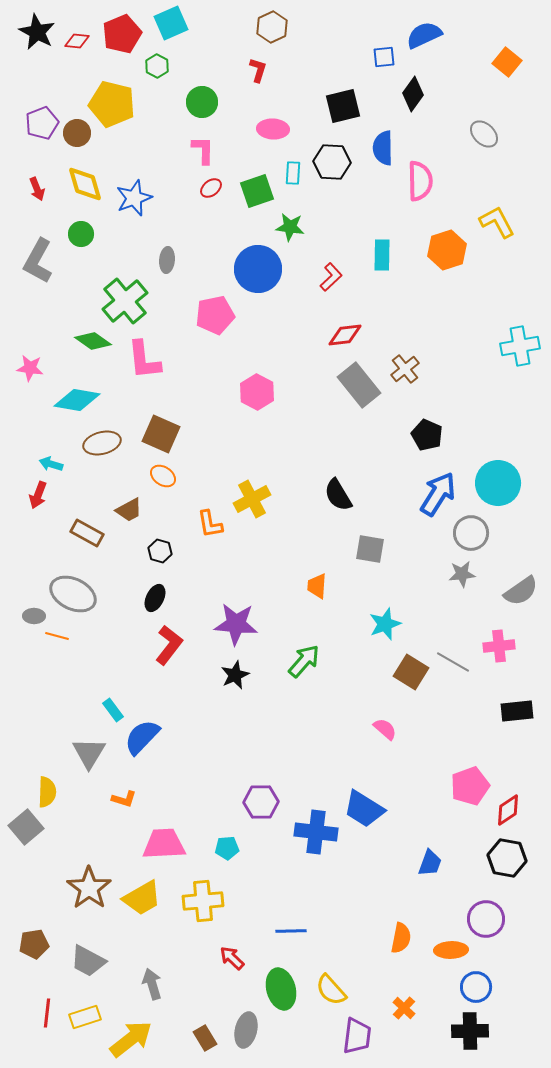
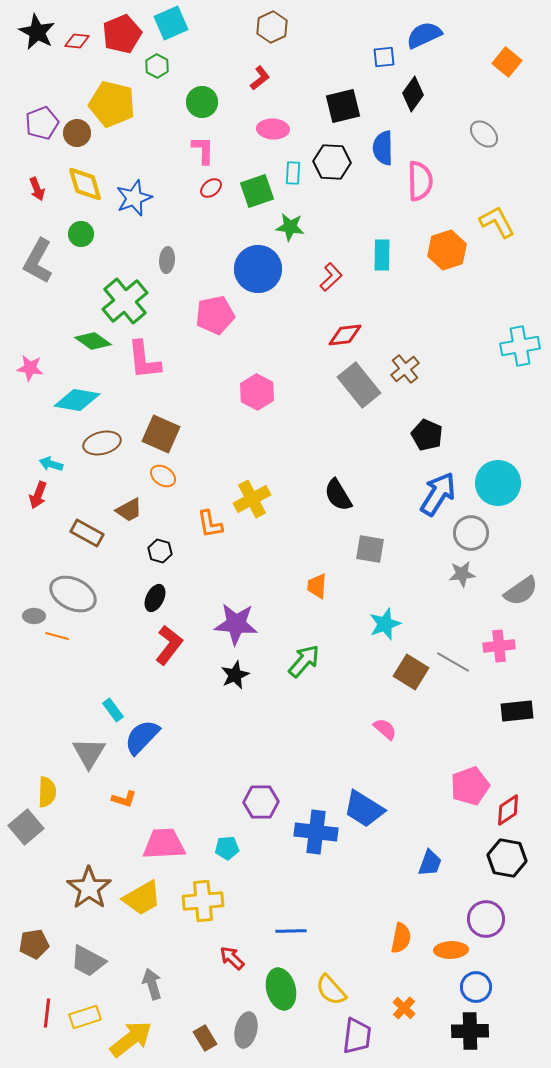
red L-shape at (258, 70): moved 2 px right, 8 px down; rotated 35 degrees clockwise
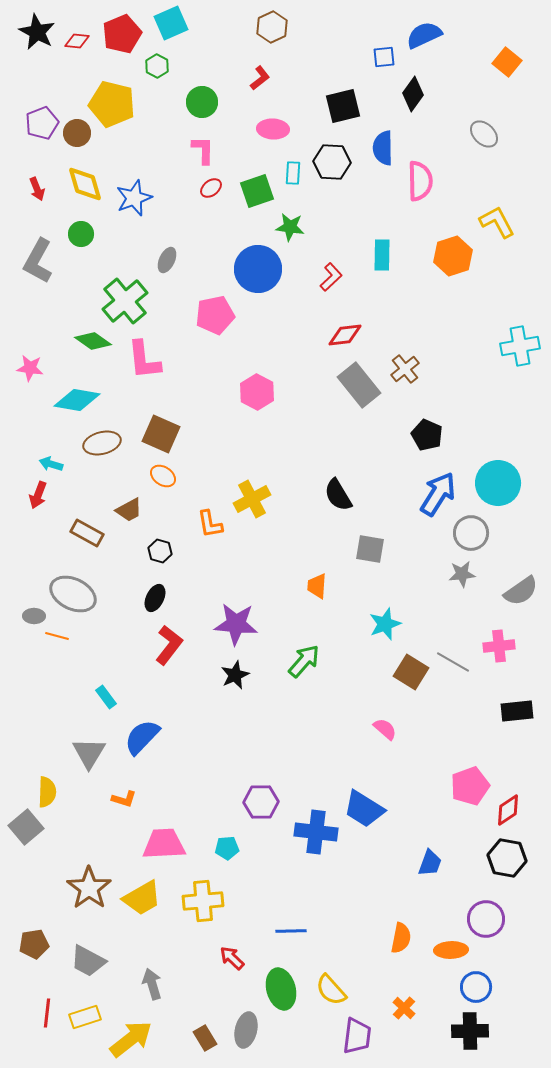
orange hexagon at (447, 250): moved 6 px right, 6 px down
gray ellipse at (167, 260): rotated 20 degrees clockwise
cyan rectangle at (113, 710): moved 7 px left, 13 px up
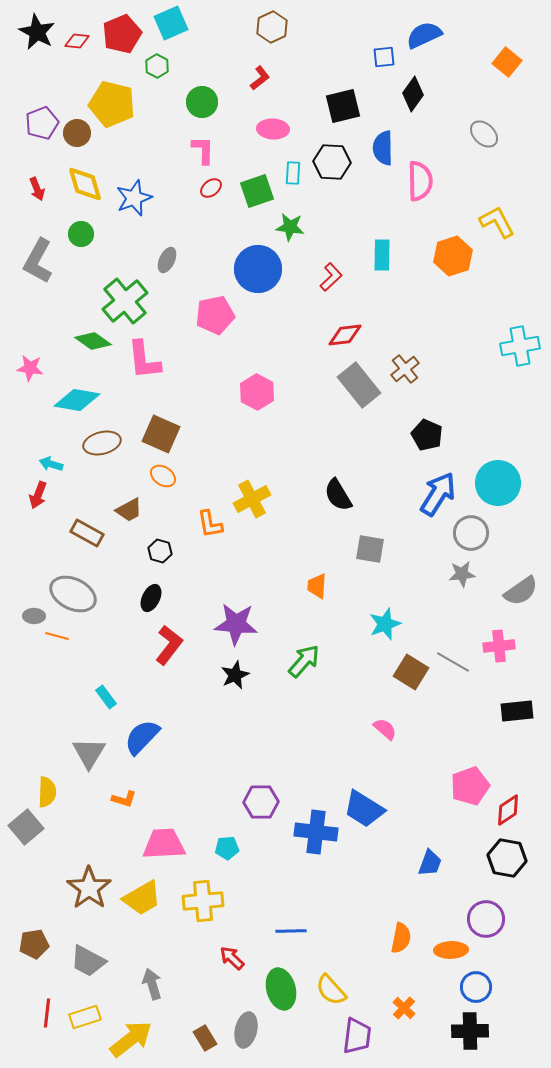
black ellipse at (155, 598): moved 4 px left
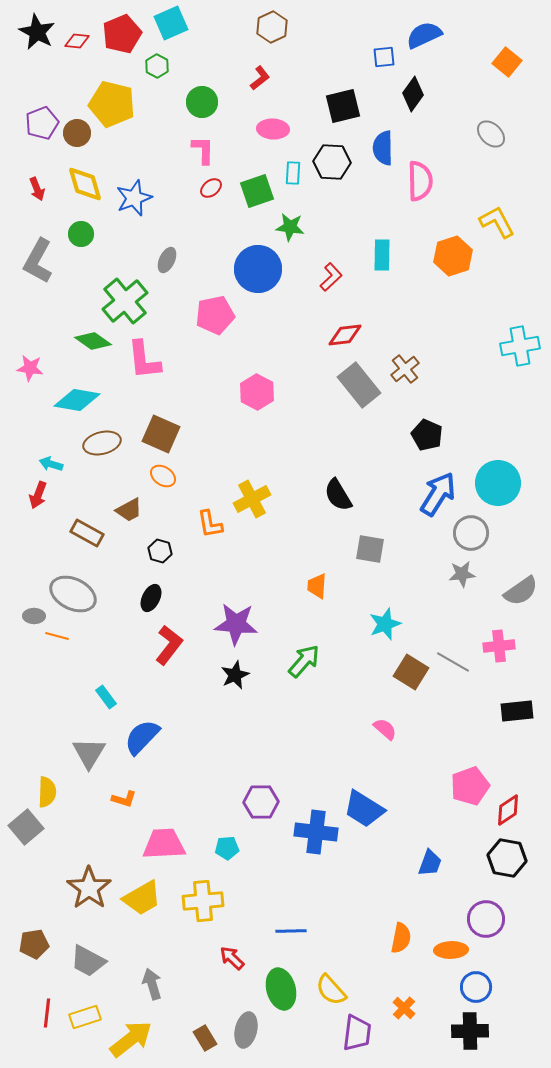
gray ellipse at (484, 134): moved 7 px right
purple trapezoid at (357, 1036): moved 3 px up
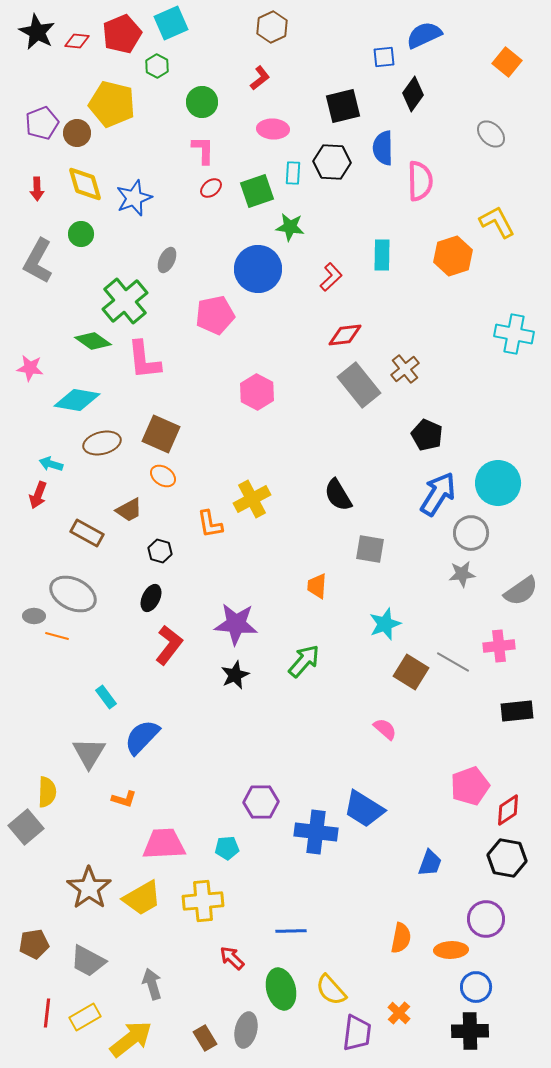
red arrow at (37, 189): rotated 20 degrees clockwise
cyan cross at (520, 346): moved 6 px left, 12 px up; rotated 21 degrees clockwise
orange cross at (404, 1008): moved 5 px left, 5 px down
yellow rectangle at (85, 1017): rotated 12 degrees counterclockwise
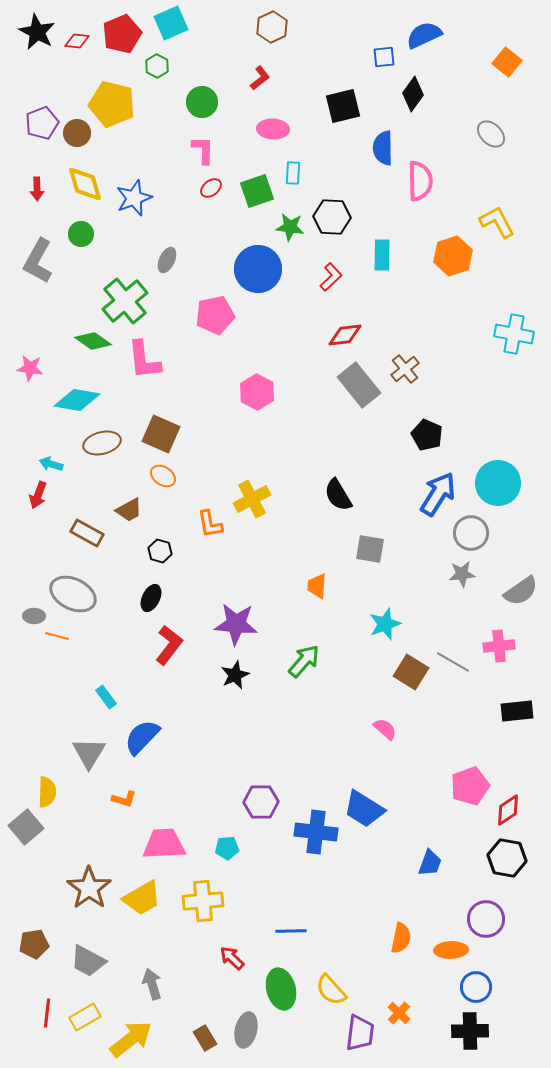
black hexagon at (332, 162): moved 55 px down
purple trapezoid at (357, 1033): moved 3 px right
